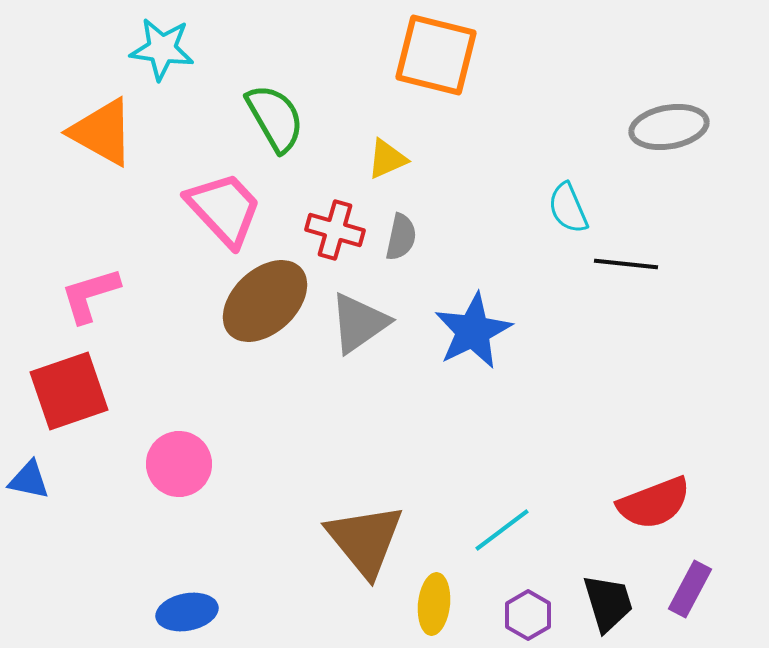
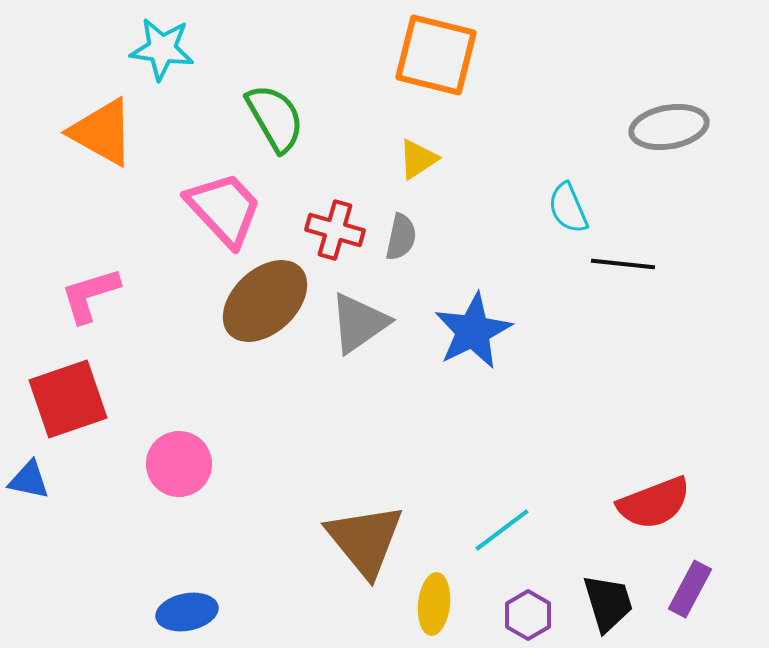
yellow triangle: moved 31 px right; rotated 9 degrees counterclockwise
black line: moved 3 px left
red square: moved 1 px left, 8 px down
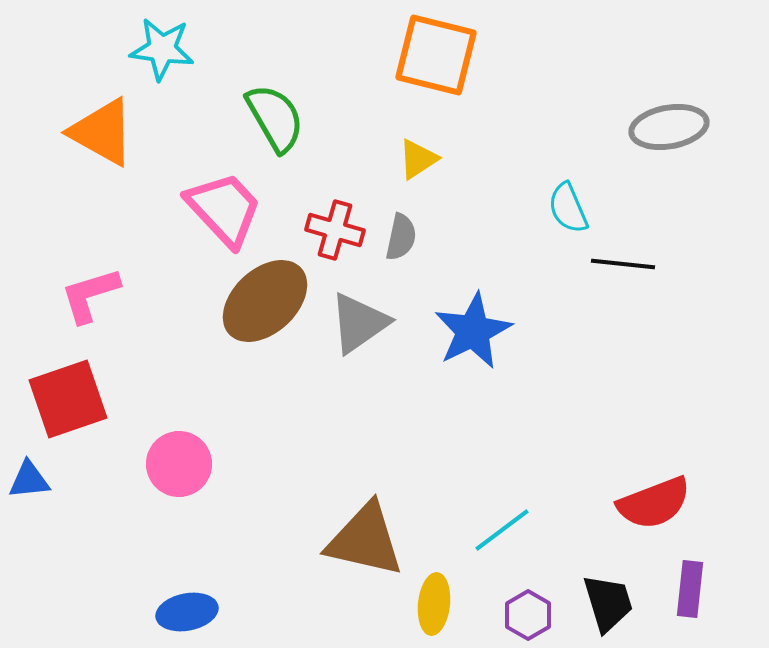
blue triangle: rotated 18 degrees counterclockwise
brown triangle: rotated 38 degrees counterclockwise
purple rectangle: rotated 22 degrees counterclockwise
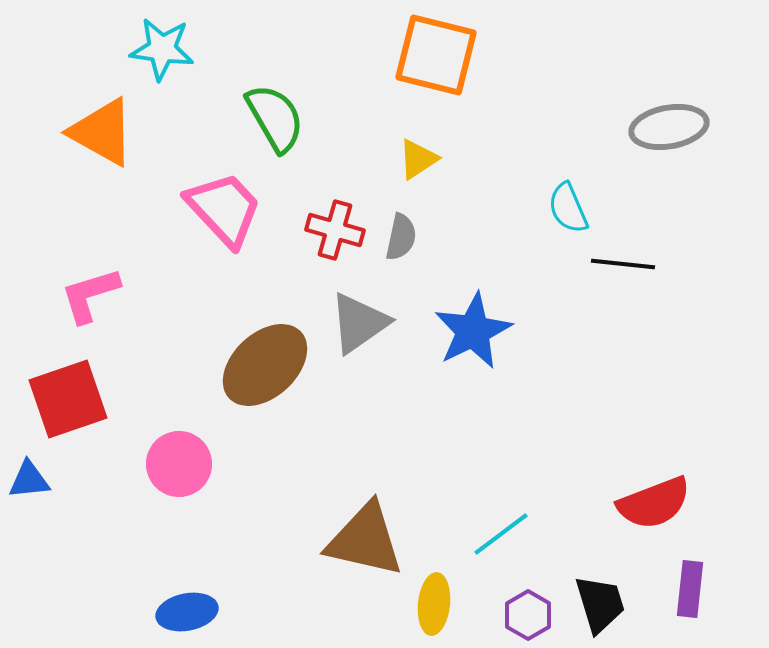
brown ellipse: moved 64 px down
cyan line: moved 1 px left, 4 px down
black trapezoid: moved 8 px left, 1 px down
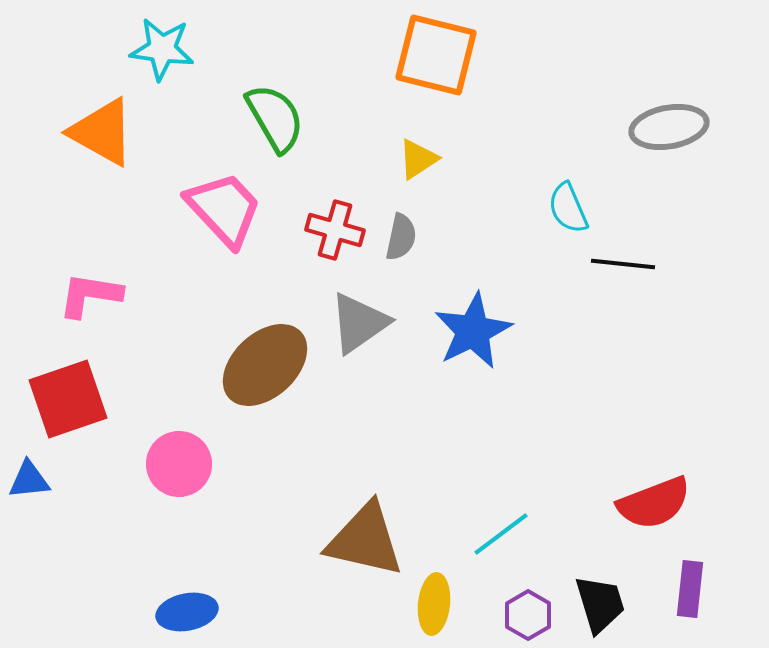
pink L-shape: rotated 26 degrees clockwise
